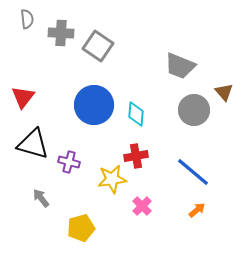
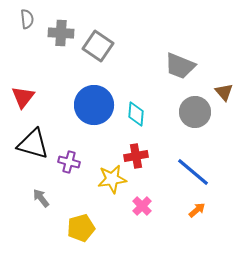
gray circle: moved 1 px right, 2 px down
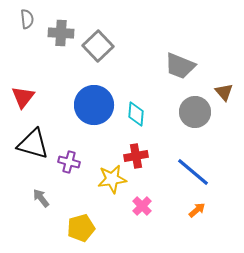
gray square: rotated 12 degrees clockwise
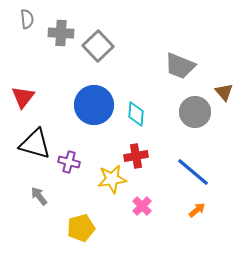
black triangle: moved 2 px right
gray arrow: moved 2 px left, 2 px up
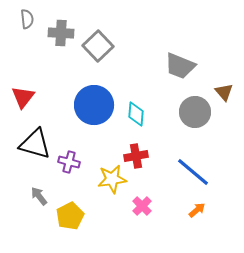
yellow pentagon: moved 11 px left, 12 px up; rotated 12 degrees counterclockwise
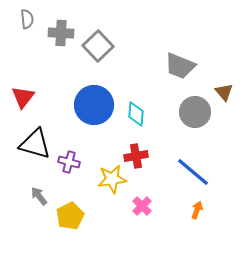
orange arrow: rotated 30 degrees counterclockwise
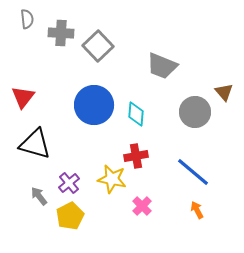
gray trapezoid: moved 18 px left
purple cross: moved 21 px down; rotated 35 degrees clockwise
yellow star: rotated 20 degrees clockwise
orange arrow: rotated 48 degrees counterclockwise
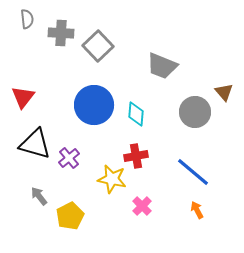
purple cross: moved 25 px up
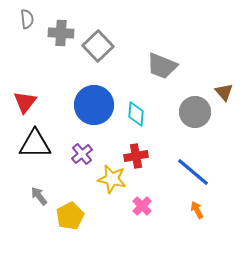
red triangle: moved 2 px right, 5 px down
black triangle: rotated 16 degrees counterclockwise
purple cross: moved 13 px right, 4 px up
